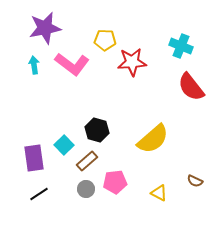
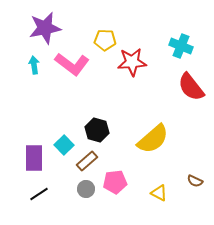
purple rectangle: rotated 8 degrees clockwise
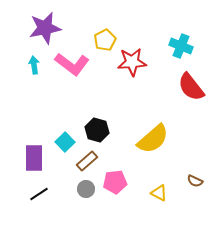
yellow pentagon: rotated 30 degrees counterclockwise
cyan square: moved 1 px right, 3 px up
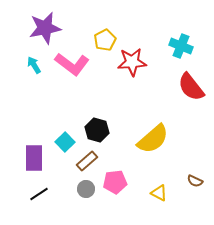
cyan arrow: rotated 24 degrees counterclockwise
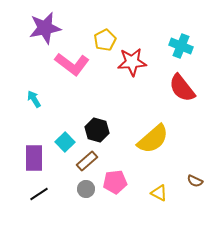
cyan arrow: moved 34 px down
red semicircle: moved 9 px left, 1 px down
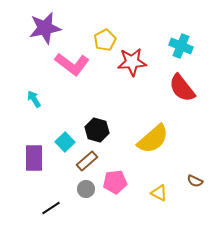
black line: moved 12 px right, 14 px down
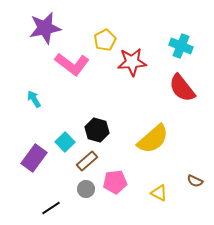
purple rectangle: rotated 36 degrees clockwise
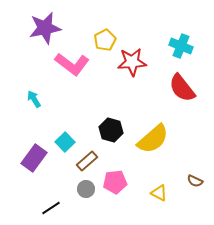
black hexagon: moved 14 px right
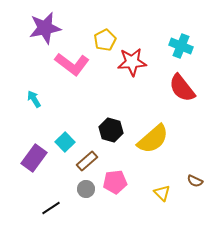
yellow triangle: moved 3 px right; rotated 18 degrees clockwise
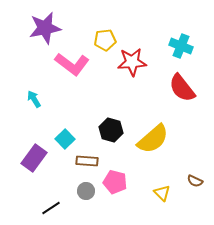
yellow pentagon: rotated 20 degrees clockwise
cyan square: moved 3 px up
brown rectangle: rotated 45 degrees clockwise
pink pentagon: rotated 20 degrees clockwise
gray circle: moved 2 px down
